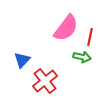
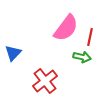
blue triangle: moved 9 px left, 7 px up
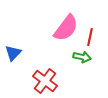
red cross: rotated 15 degrees counterclockwise
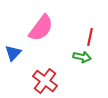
pink semicircle: moved 25 px left
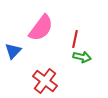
red line: moved 15 px left, 2 px down
blue triangle: moved 2 px up
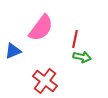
blue triangle: rotated 24 degrees clockwise
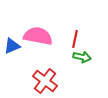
pink semicircle: moved 3 px left, 8 px down; rotated 116 degrees counterclockwise
blue triangle: moved 1 px left, 5 px up
